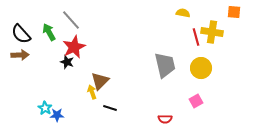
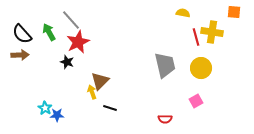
black semicircle: moved 1 px right
red star: moved 4 px right, 5 px up
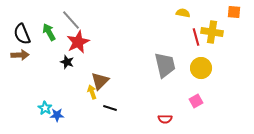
black semicircle: rotated 20 degrees clockwise
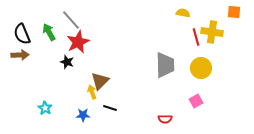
gray trapezoid: rotated 12 degrees clockwise
blue star: moved 26 px right
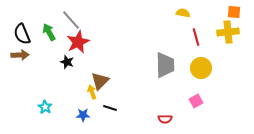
yellow cross: moved 16 px right; rotated 15 degrees counterclockwise
cyan star: moved 1 px up
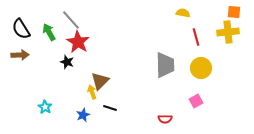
black semicircle: moved 1 px left, 5 px up; rotated 10 degrees counterclockwise
red star: rotated 15 degrees counterclockwise
blue star: rotated 24 degrees counterclockwise
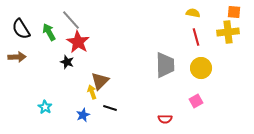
yellow semicircle: moved 10 px right
brown arrow: moved 3 px left, 2 px down
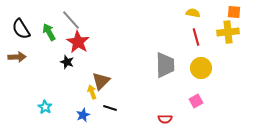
brown triangle: moved 1 px right
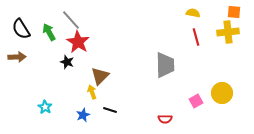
yellow circle: moved 21 px right, 25 px down
brown triangle: moved 1 px left, 5 px up
black line: moved 2 px down
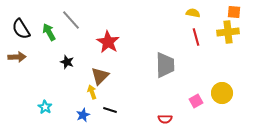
red star: moved 30 px right
